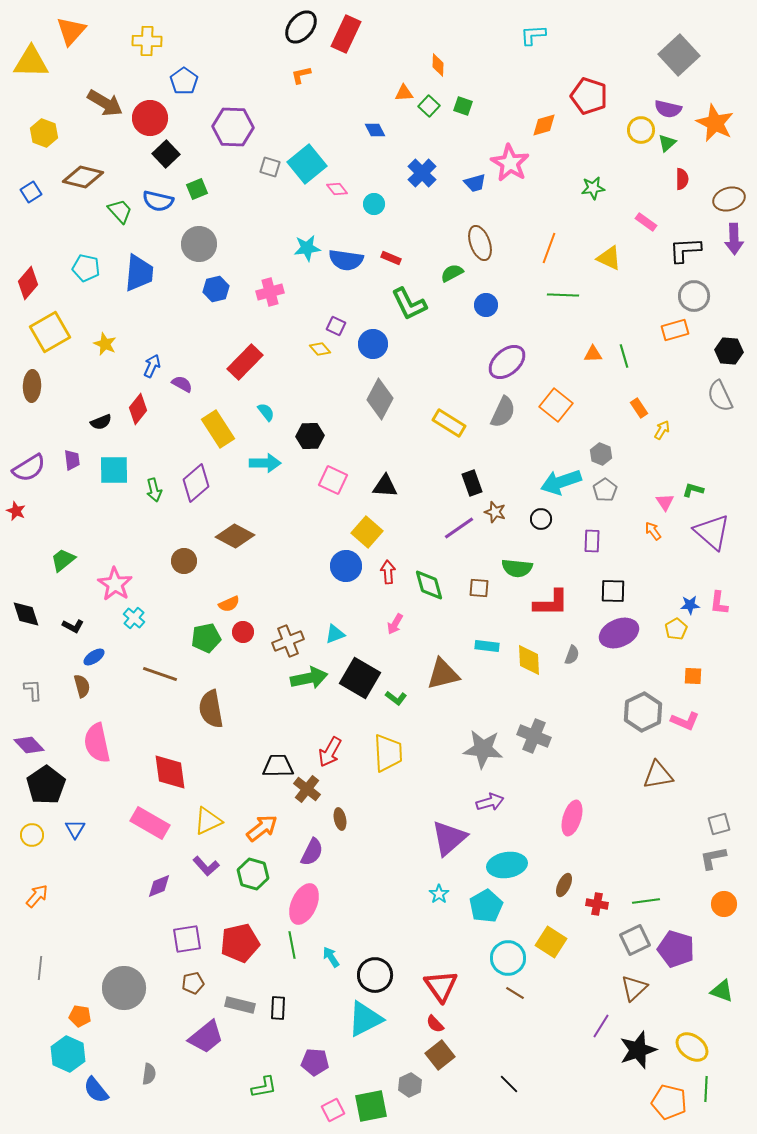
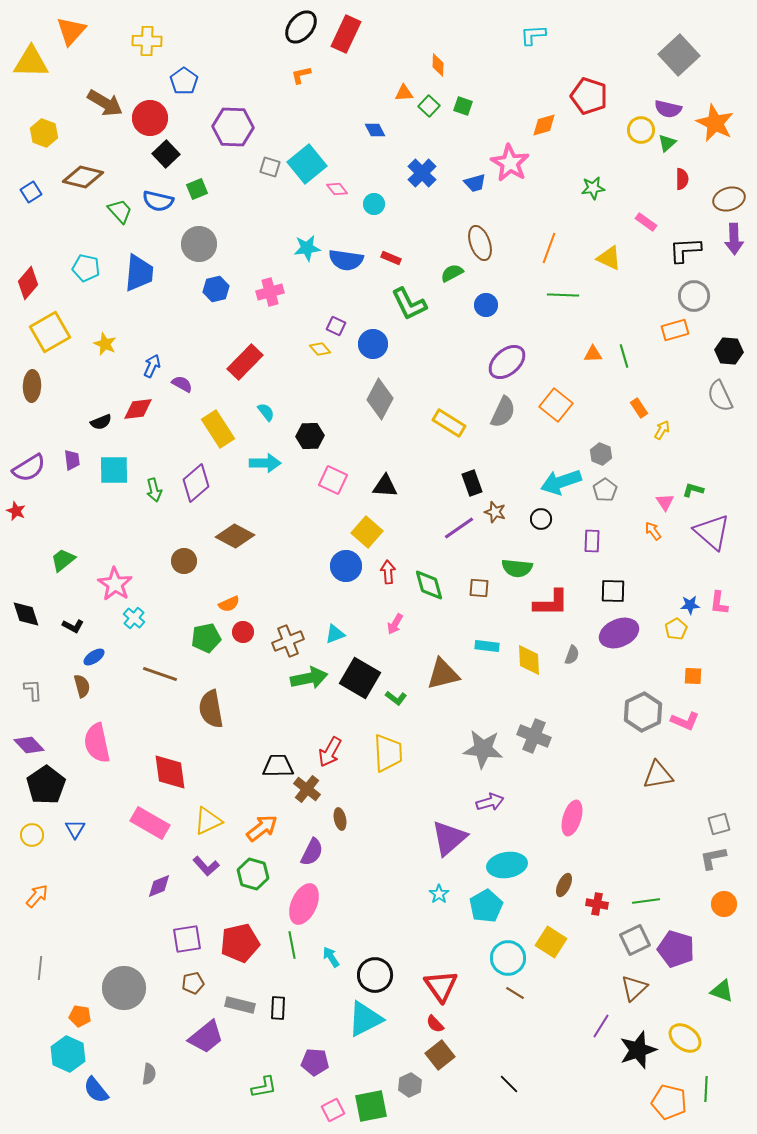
red diamond at (138, 409): rotated 44 degrees clockwise
yellow ellipse at (692, 1047): moved 7 px left, 9 px up
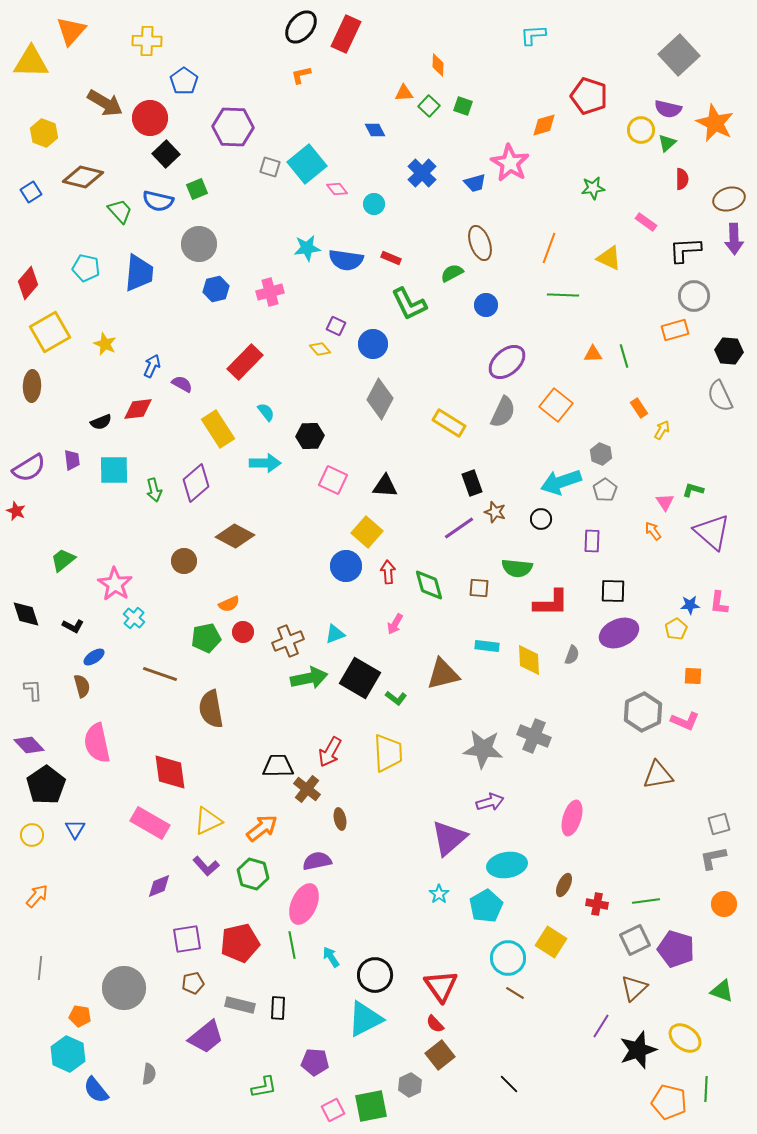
purple semicircle at (312, 852): moved 5 px right, 9 px down; rotated 128 degrees counterclockwise
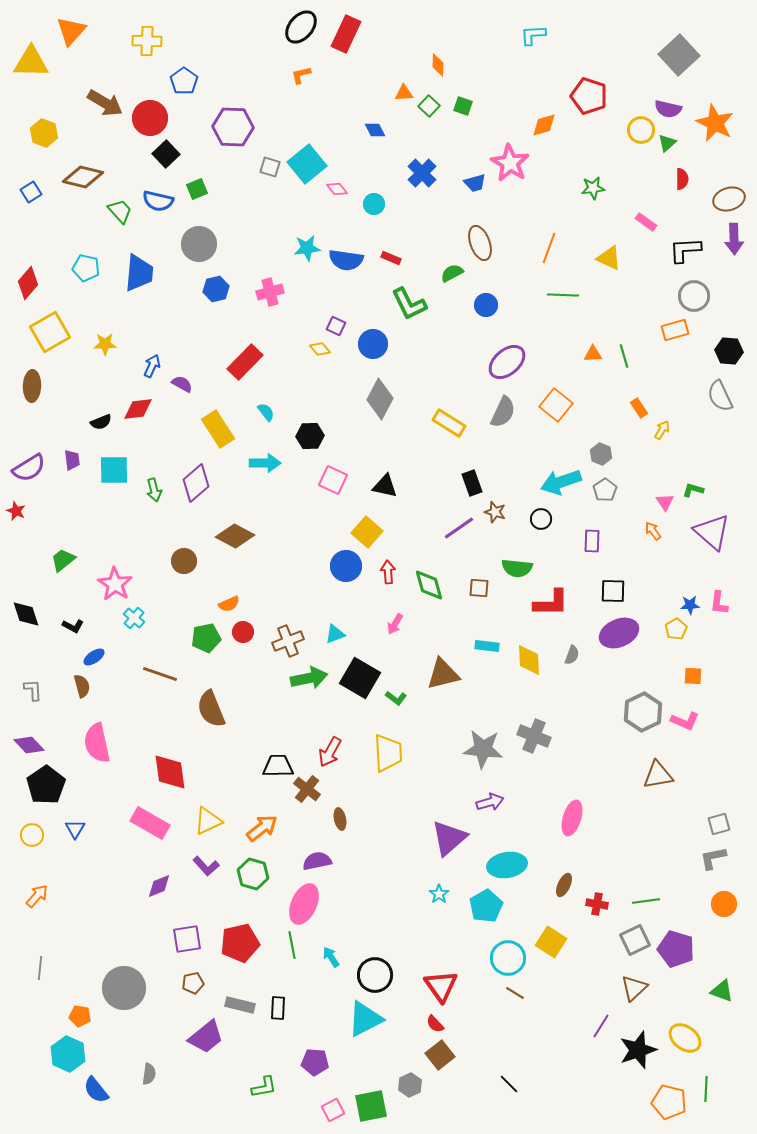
yellow star at (105, 344): rotated 25 degrees counterclockwise
black triangle at (385, 486): rotated 8 degrees clockwise
brown semicircle at (211, 709): rotated 12 degrees counterclockwise
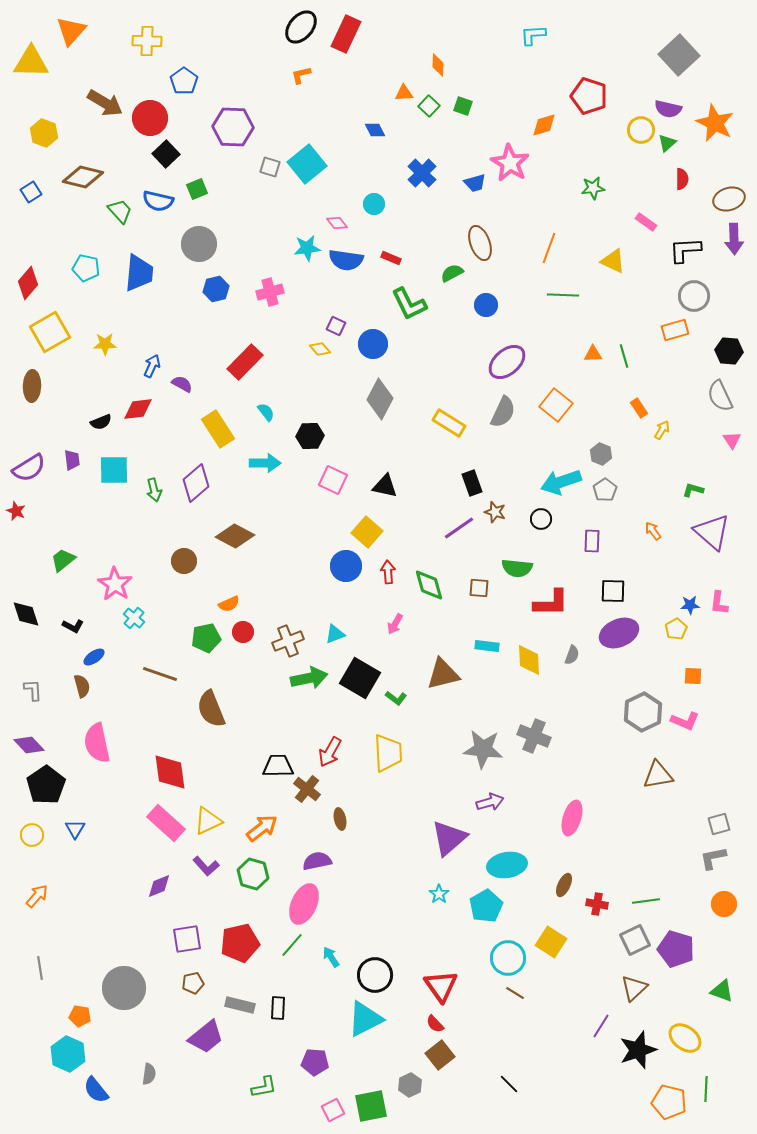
pink diamond at (337, 189): moved 34 px down
yellow triangle at (609, 258): moved 4 px right, 3 px down
pink triangle at (665, 502): moved 67 px right, 62 px up
pink rectangle at (150, 823): moved 16 px right; rotated 12 degrees clockwise
green line at (292, 945): rotated 52 degrees clockwise
gray line at (40, 968): rotated 15 degrees counterclockwise
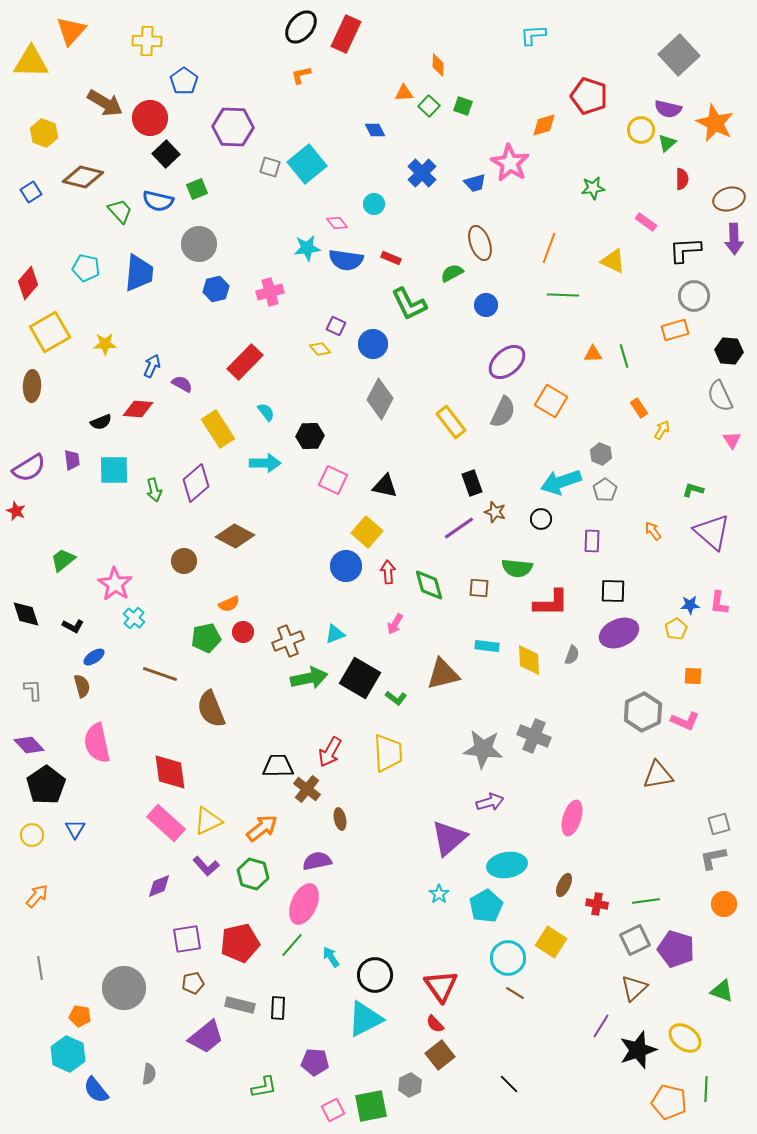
orange square at (556, 405): moved 5 px left, 4 px up; rotated 8 degrees counterclockwise
red diamond at (138, 409): rotated 12 degrees clockwise
yellow rectangle at (449, 423): moved 2 px right, 1 px up; rotated 20 degrees clockwise
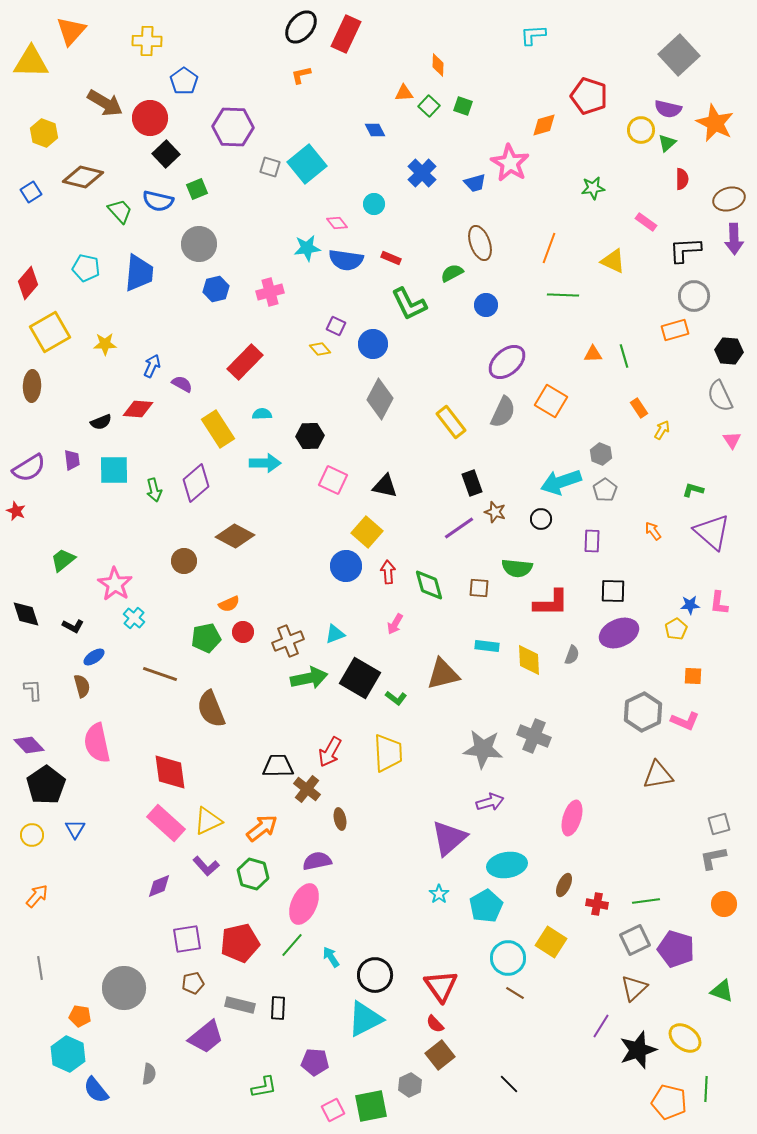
cyan semicircle at (266, 412): moved 4 px left, 2 px down; rotated 54 degrees counterclockwise
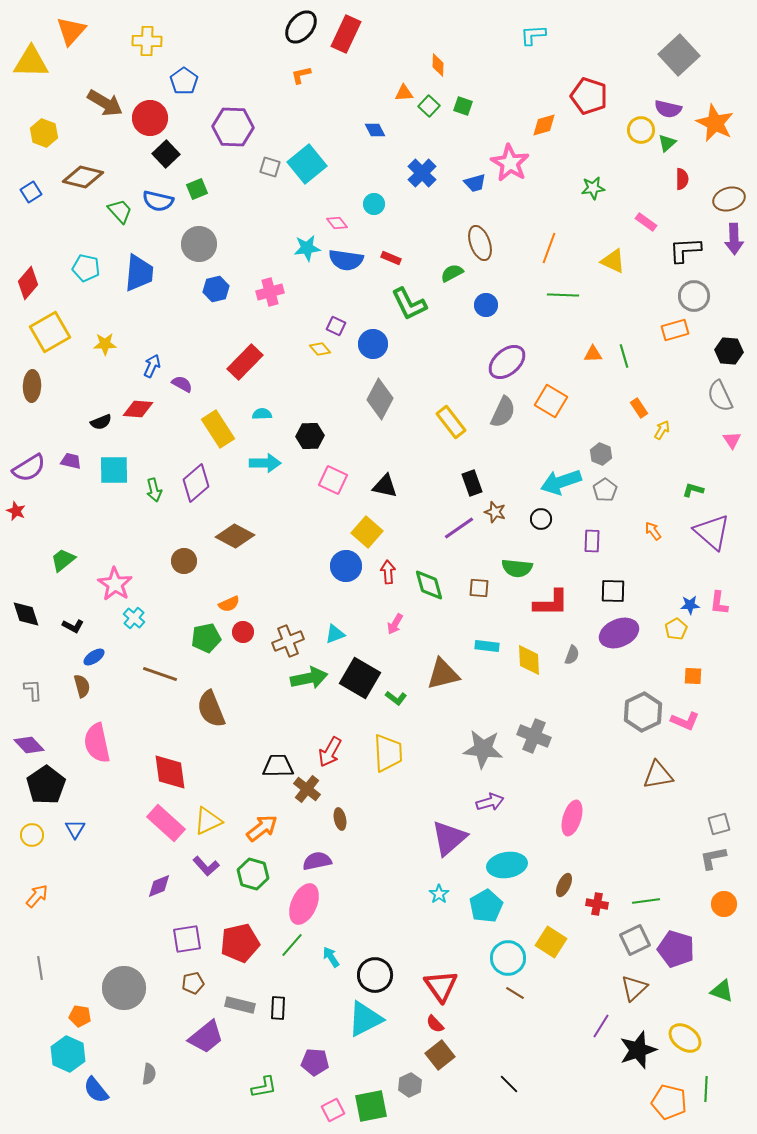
purple trapezoid at (72, 460): moved 1 px left, 1 px down; rotated 70 degrees counterclockwise
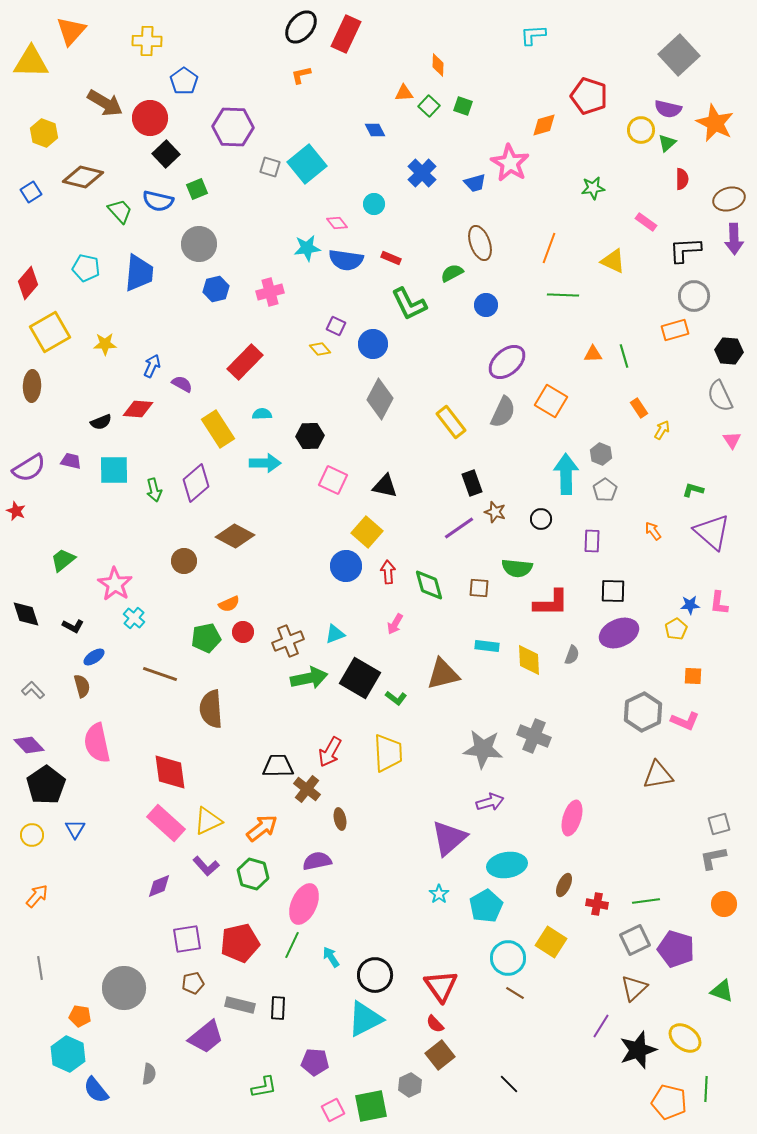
cyan arrow at (561, 482): moved 5 px right, 8 px up; rotated 108 degrees clockwise
gray L-shape at (33, 690): rotated 40 degrees counterclockwise
brown semicircle at (211, 709): rotated 18 degrees clockwise
green line at (292, 945): rotated 16 degrees counterclockwise
